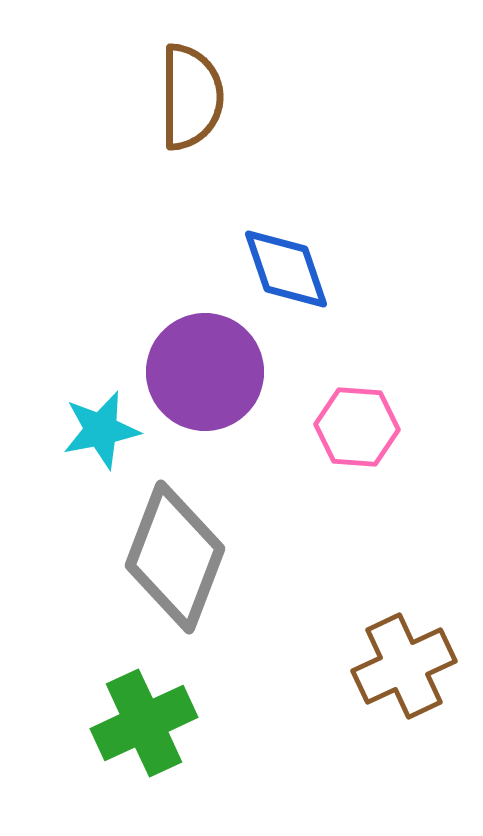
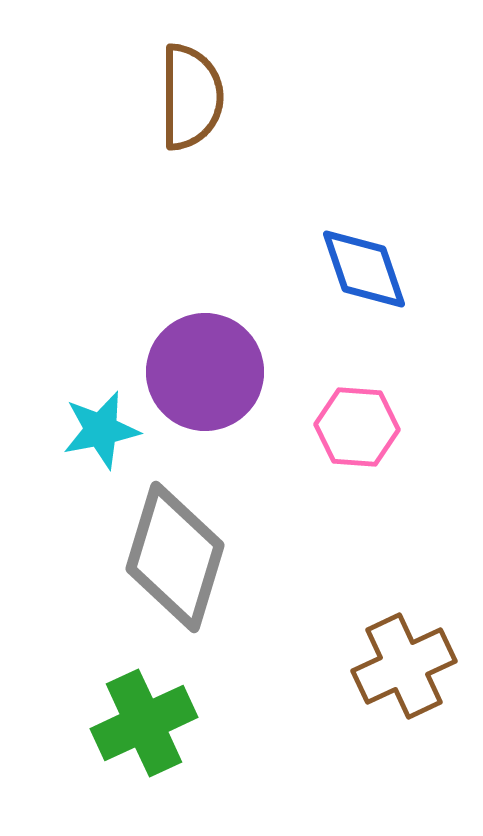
blue diamond: moved 78 px right
gray diamond: rotated 4 degrees counterclockwise
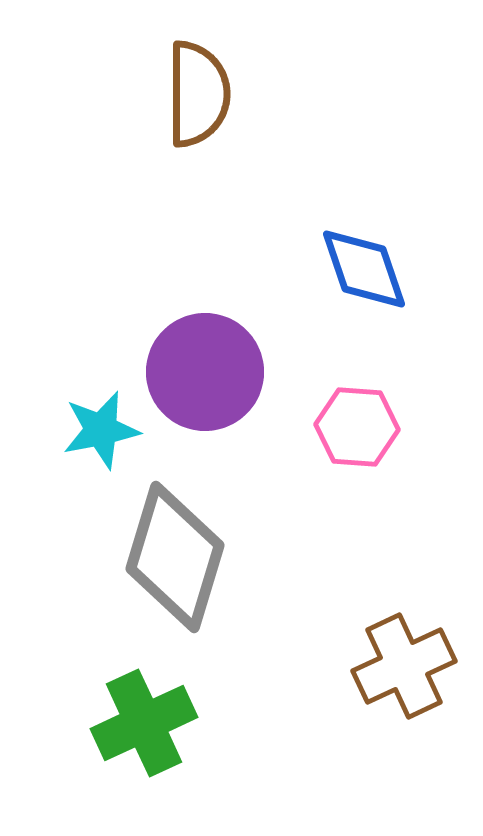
brown semicircle: moved 7 px right, 3 px up
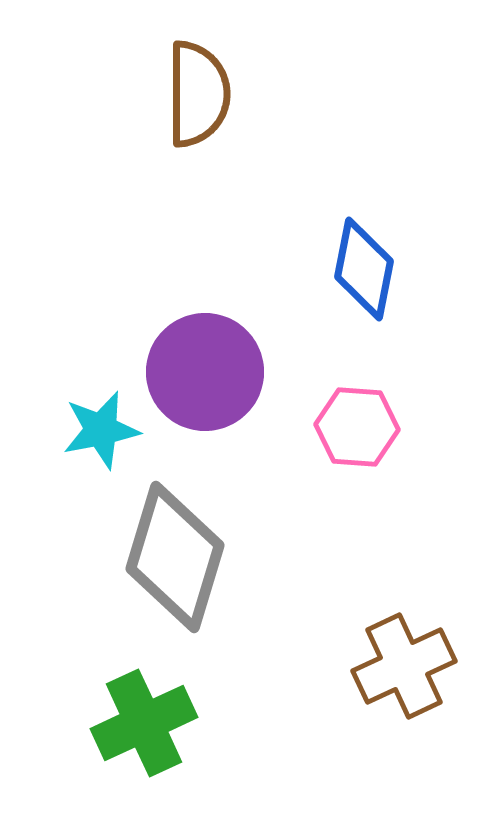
blue diamond: rotated 30 degrees clockwise
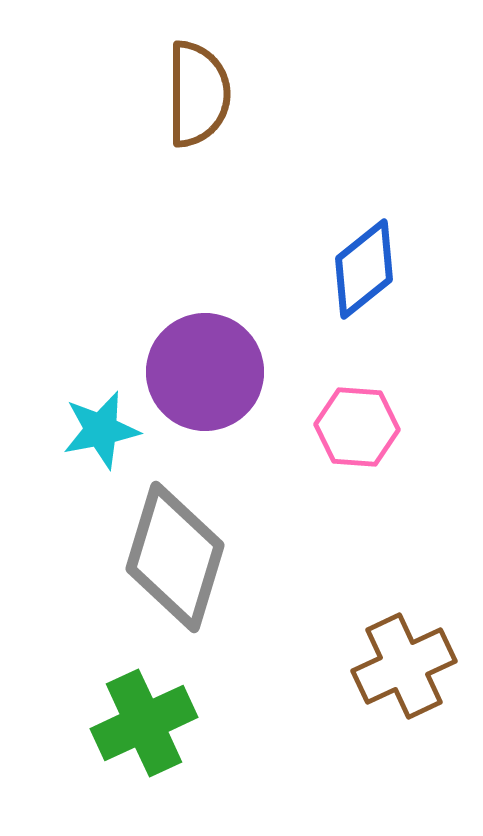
blue diamond: rotated 40 degrees clockwise
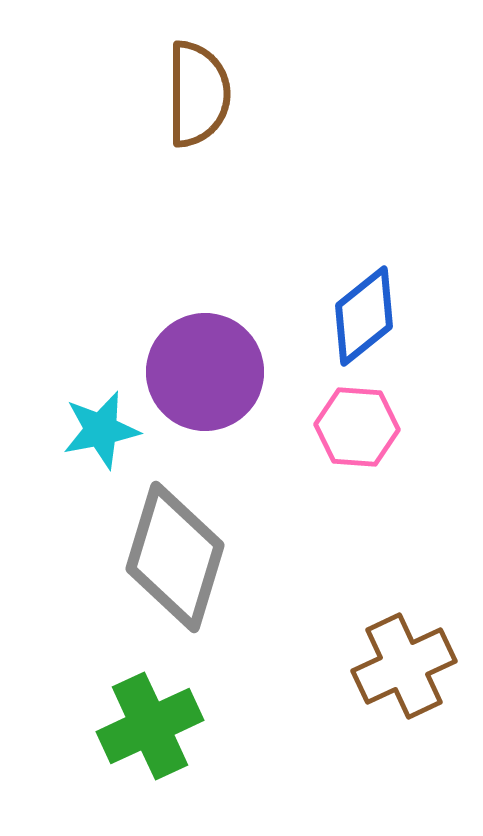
blue diamond: moved 47 px down
green cross: moved 6 px right, 3 px down
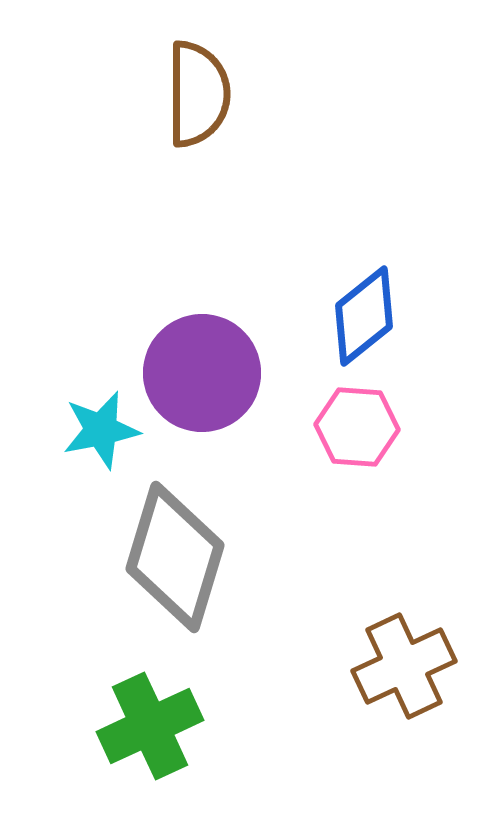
purple circle: moved 3 px left, 1 px down
